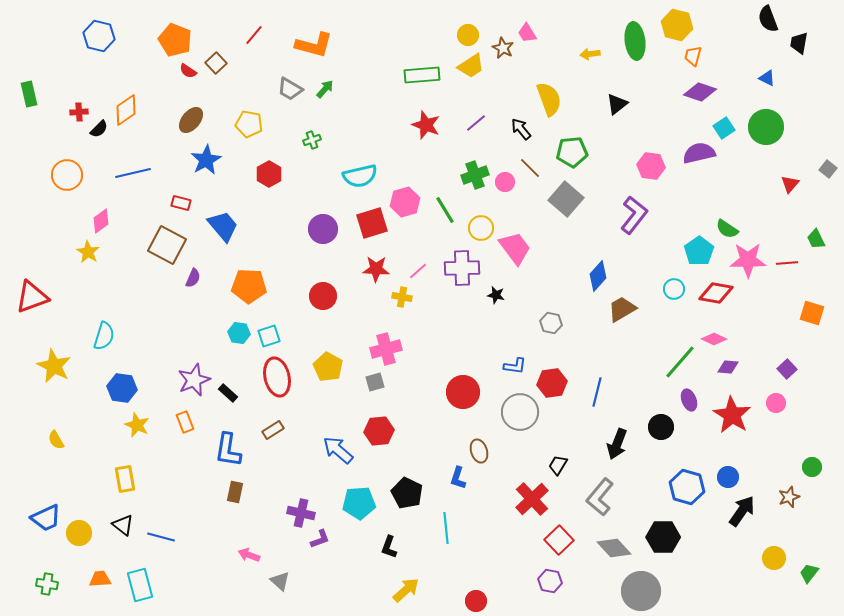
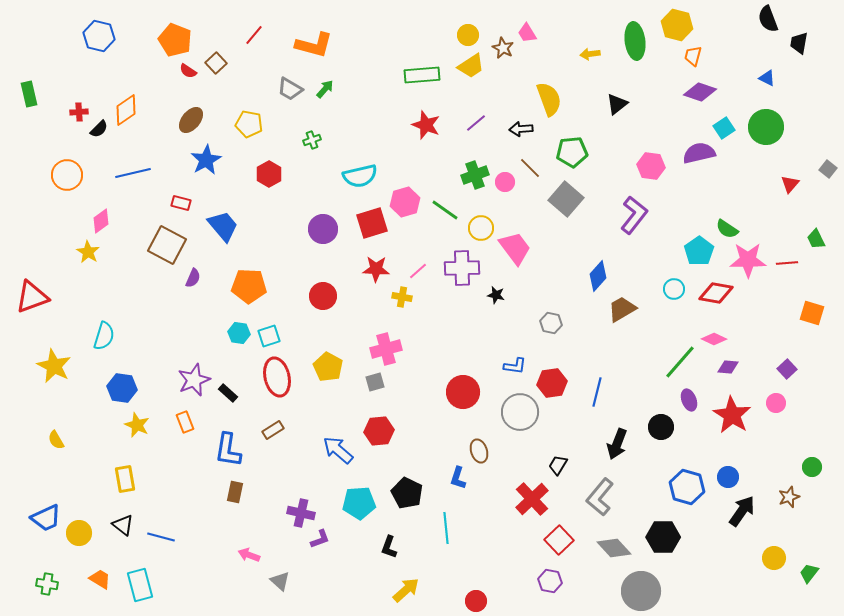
black arrow at (521, 129): rotated 55 degrees counterclockwise
green line at (445, 210): rotated 24 degrees counterclockwise
orange trapezoid at (100, 579): rotated 35 degrees clockwise
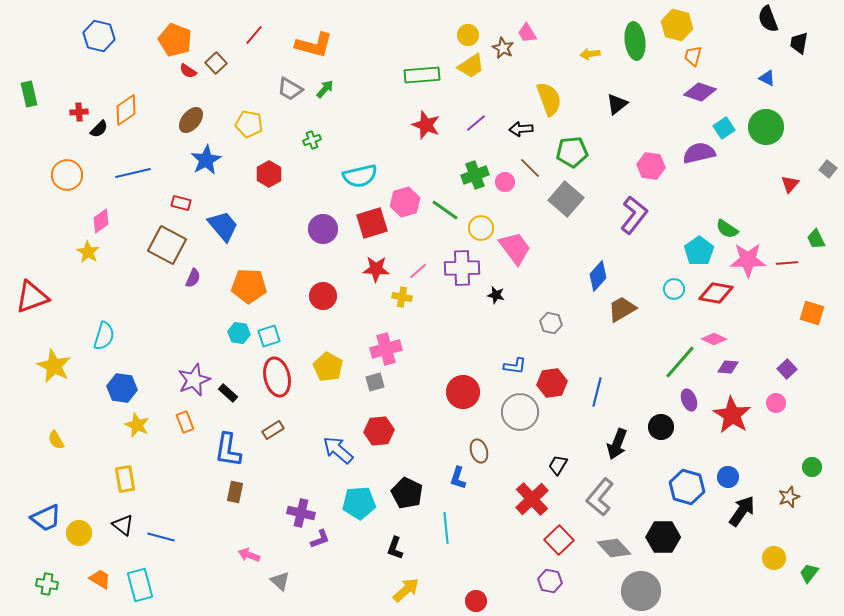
black L-shape at (389, 547): moved 6 px right, 1 px down
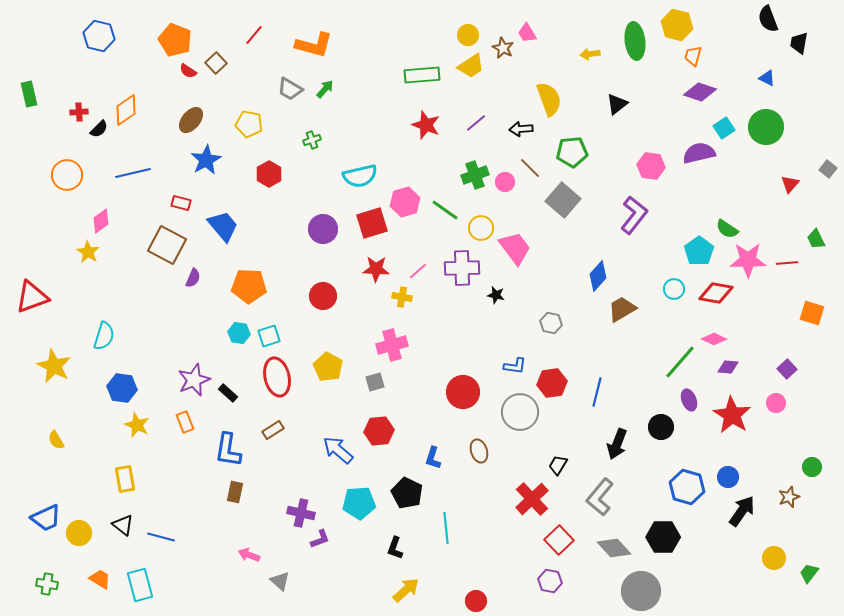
gray square at (566, 199): moved 3 px left, 1 px down
pink cross at (386, 349): moved 6 px right, 4 px up
blue L-shape at (458, 478): moved 25 px left, 20 px up
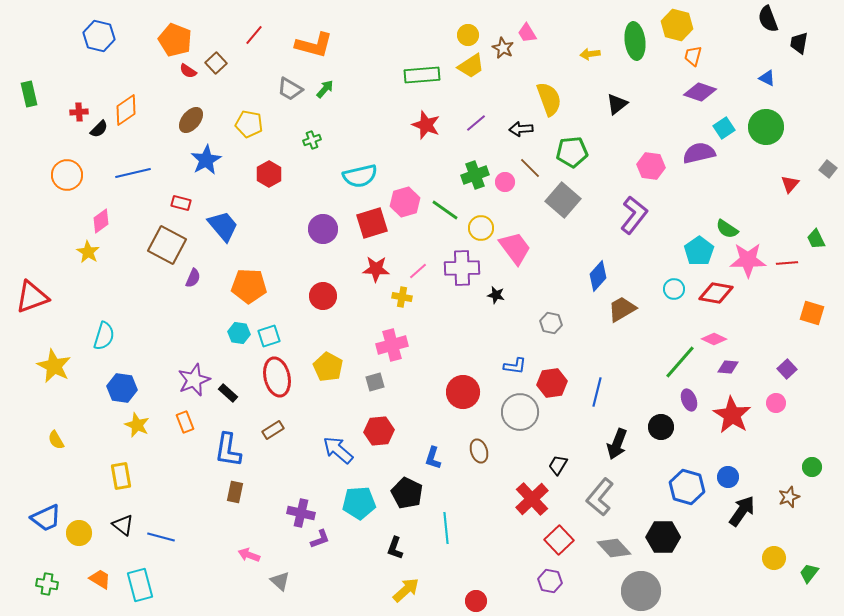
yellow rectangle at (125, 479): moved 4 px left, 3 px up
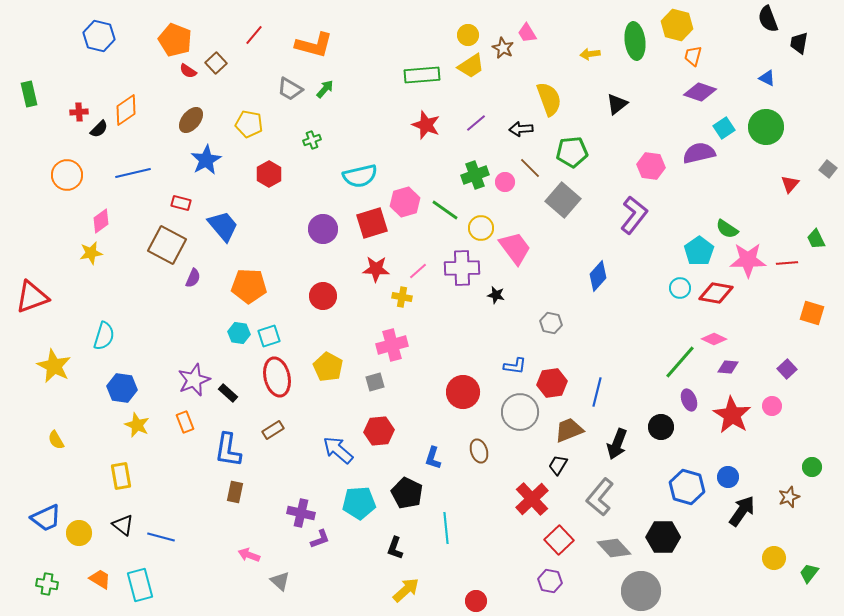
yellow star at (88, 252): moved 3 px right, 1 px down; rotated 30 degrees clockwise
cyan circle at (674, 289): moved 6 px right, 1 px up
brown trapezoid at (622, 309): moved 53 px left, 121 px down; rotated 8 degrees clockwise
pink circle at (776, 403): moved 4 px left, 3 px down
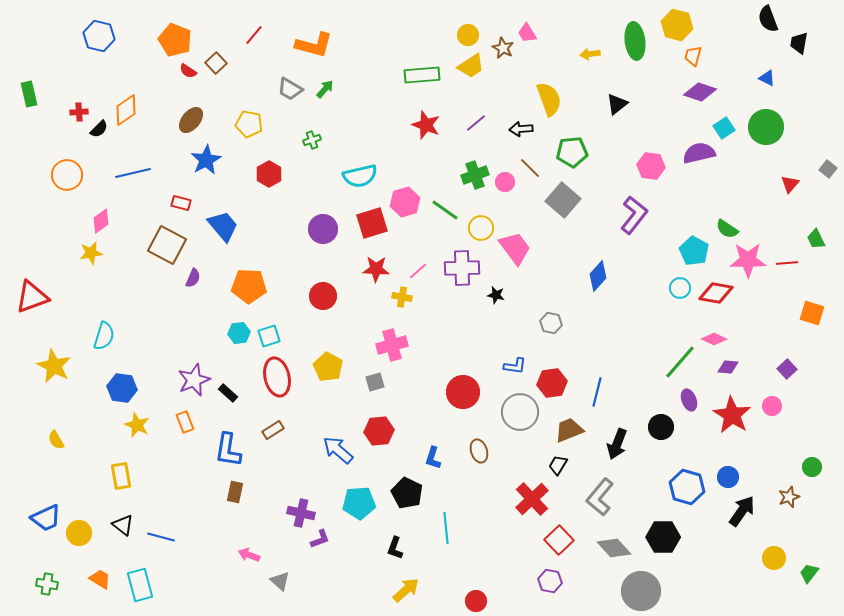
cyan pentagon at (699, 251): moved 5 px left; rotated 8 degrees counterclockwise
cyan hexagon at (239, 333): rotated 15 degrees counterclockwise
